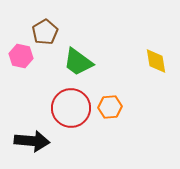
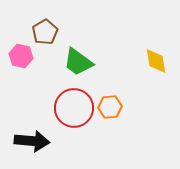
red circle: moved 3 px right
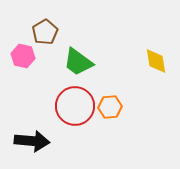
pink hexagon: moved 2 px right
red circle: moved 1 px right, 2 px up
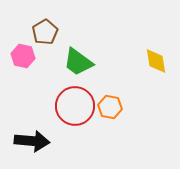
orange hexagon: rotated 15 degrees clockwise
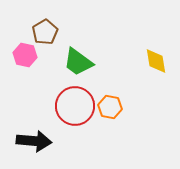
pink hexagon: moved 2 px right, 1 px up
black arrow: moved 2 px right
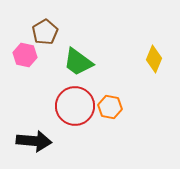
yellow diamond: moved 2 px left, 2 px up; rotated 32 degrees clockwise
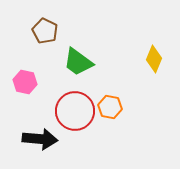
brown pentagon: moved 1 px up; rotated 15 degrees counterclockwise
pink hexagon: moved 27 px down
red circle: moved 5 px down
black arrow: moved 6 px right, 2 px up
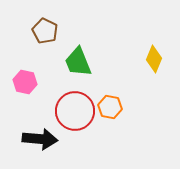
green trapezoid: rotated 32 degrees clockwise
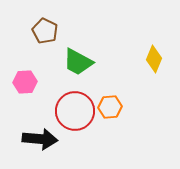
green trapezoid: rotated 40 degrees counterclockwise
pink hexagon: rotated 15 degrees counterclockwise
orange hexagon: rotated 15 degrees counterclockwise
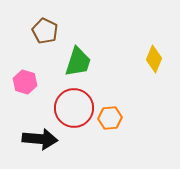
green trapezoid: rotated 100 degrees counterclockwise
pink hexagon: rotated 20 degrees clockwise
orange hexagon: moved 11 px down
red circle: moved 1 px left, 3 px up
